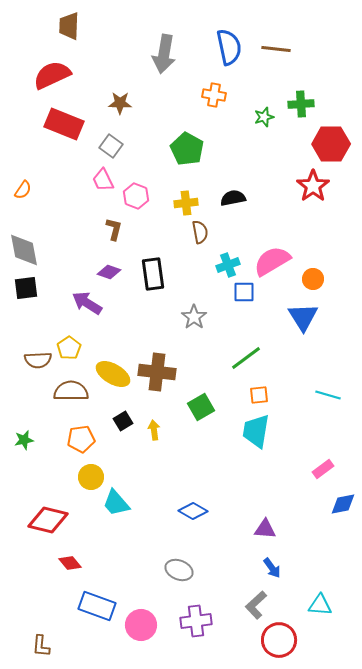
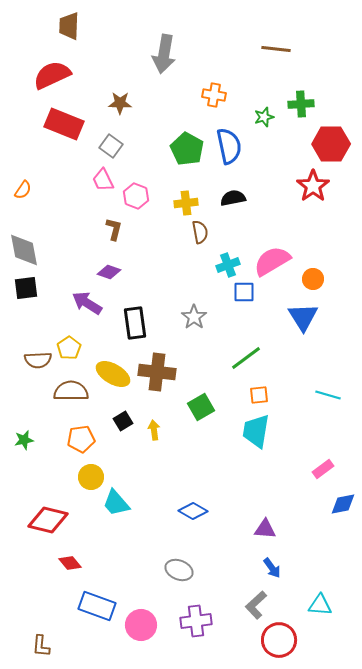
blue semicircle at (229, 47): moved 99 px down
black rectangle at (153, 274): moved 18 px left, 49 px down
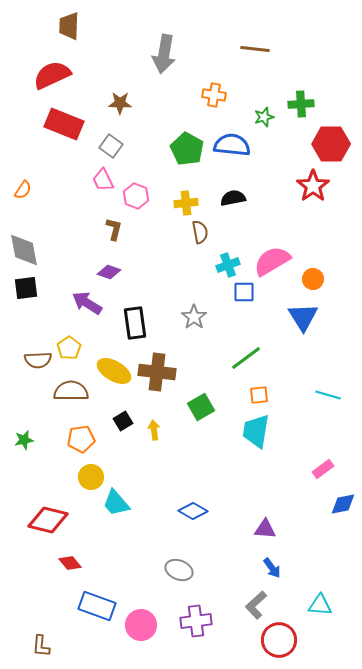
brown line at (276, 49): moved 21 px left
blue semicircle at (229, 146): moved 3 px right, 1 px up; rotated 72 degrees counterclockwise
yellow ellipse at (113, 374): moved 1 px right, 3 px up
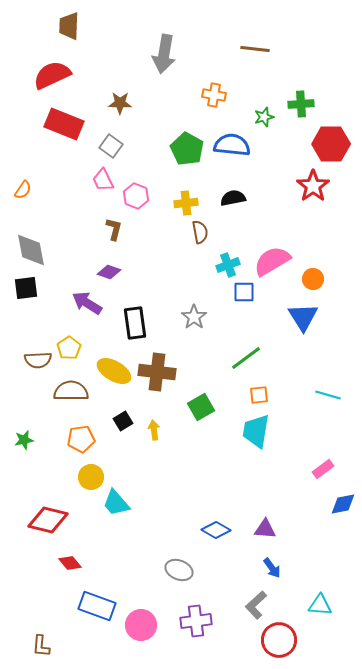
gray diamond at (24, 250): moved 7 px right
blue diamond at (193, 511): moved 23 px right, 19 px down
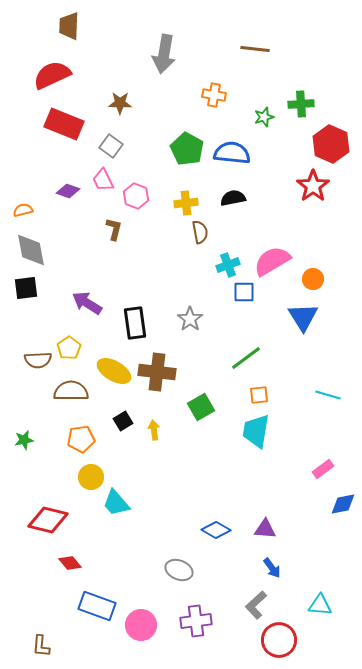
red hexagon at (331, 144): rotated 24 degrees clockwise
blue semicircle at (232, 145): moved 8 px down
orange semicircle at (23, 190): moved 20 px down; rotated 138 degrees counterclockwise
purple diamond at (109, 272): moved 41 px left, 81 px up
gray star at (194, 317): moved 4 px left, 2 px down
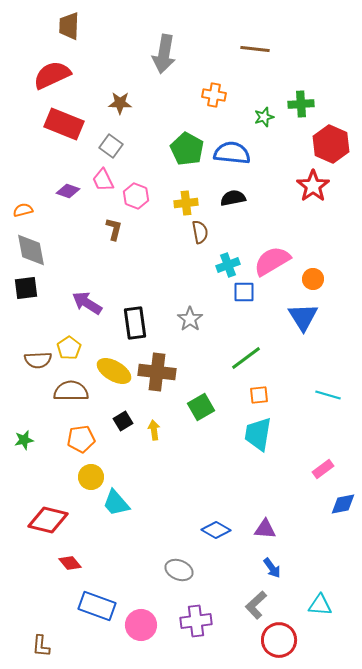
cyan trapezoid at (256, 431): moved 2 px right, 3 px down
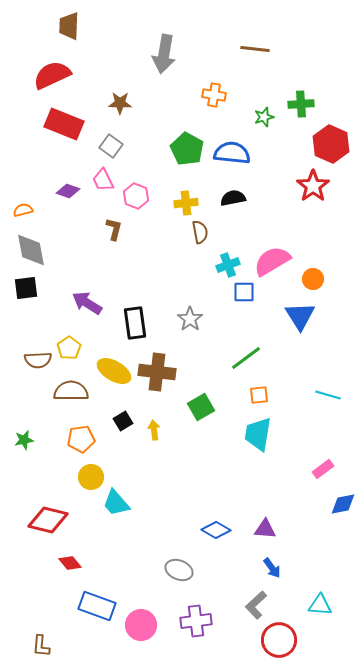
blue triangle at (303, 317): moved 3 px left, 1 px up
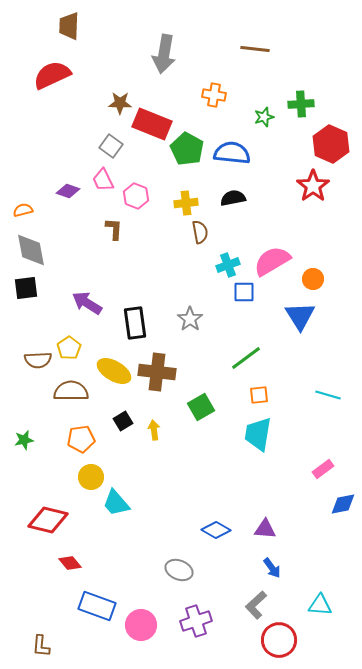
red rectangle at (64, 124): moved 88 px right
brown L-shape at (114, 229): rotated 10 degrees counterclockwise
purple cross at (196, 621): rotated 12 degrees counterclockwise
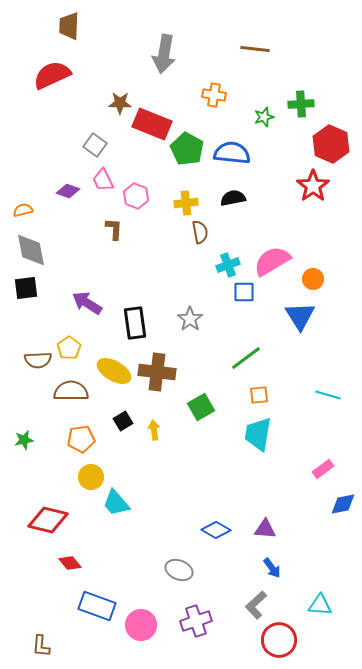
gray square at (111, 146): moved 16 px left, 1 px up
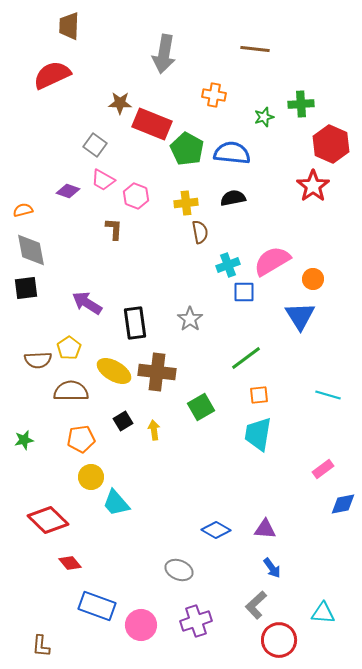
pink trapezoid at (103, 180): rotated 35 degrees counterclockwise
red diamond at (48, 520): rotated 30 degrees clockwise
cyan triangle at (320, 605): moved 3 px right, 8 px down
